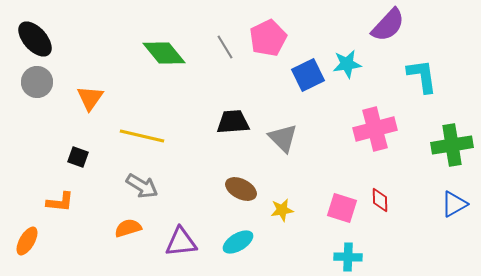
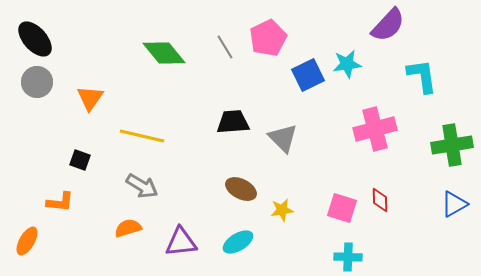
black square: moved 2 px right, 3 px down
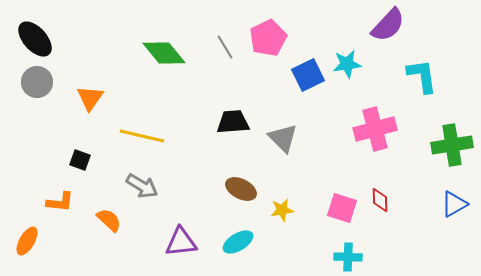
orange semicircle: moved 19 px left, 8 px up; rotated 60 degrees clockwise
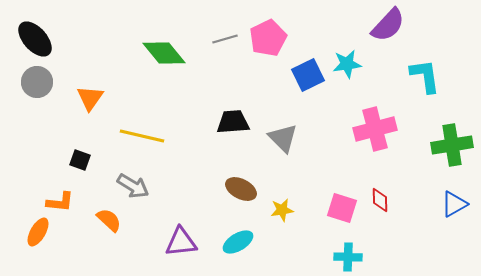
gray line: moved 8 px up; rotated 75 degrees counterclockwise
cyan L-shape: moved 3 px right
gray arrow: moved 9 px left
orange ellipse: moved 11 px right, 9 px up
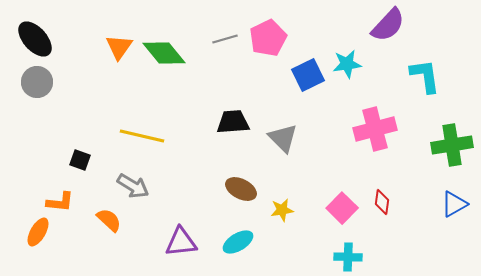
orange triangle: moved 29 px right, 51 px up
red diamond: moved 2 px right, 2 px down; rotated 10 degrees clockwise
pink square: rotated 28 degrees clockwise
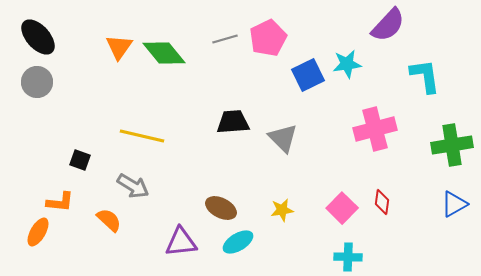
black ellipse: moved 3 px right, 2 px up
brown ellipse: moved 20 px left, 19 px down
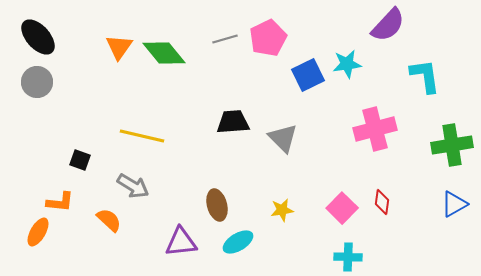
brown ellipse: moved 4 px left, 3 px up; rotated 48 degrees clockwise
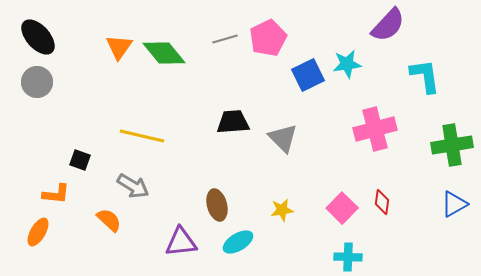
orange L-shape: moved 4 px left, 8 px up
